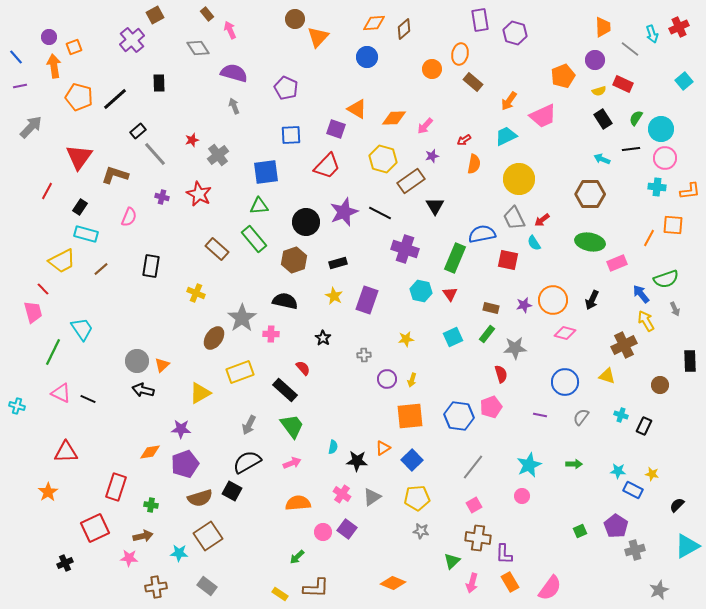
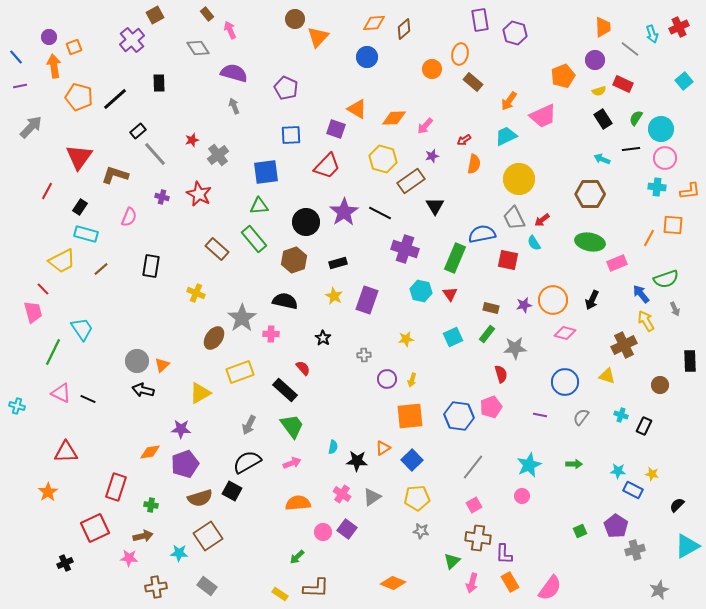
purple star at (344, 212): rotated 12 degrees counterclockwise
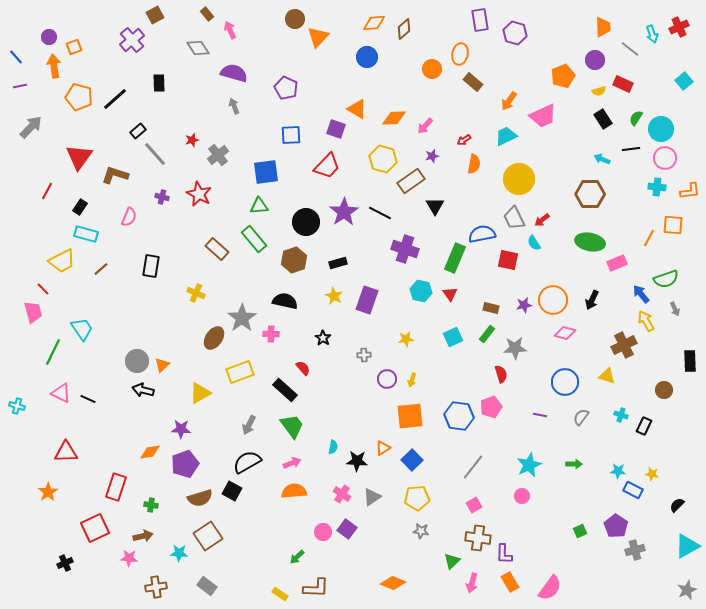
brown circle at (660, 385): moved 4 px right, 5 px down
orange semicircle at (298, 503): moved 4 px left, 12 px up
gray star at (659, 590): moved 28 px right
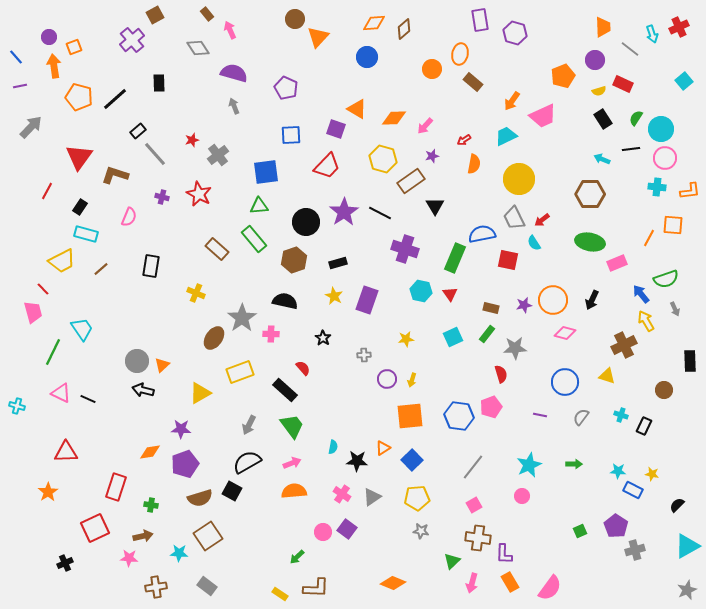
orange arrow at (509, 101): moved 3 px right
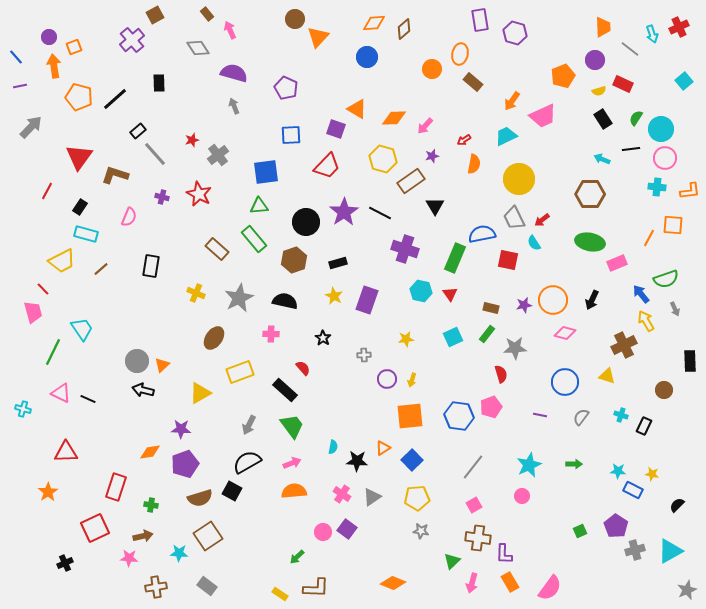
gray star at (242, 318): moved 3 px left, 20 px up; rotated 8 degrees clockwise
cyan cross at (17, 406): moved 6 px right, 3 px down
cyan triangle at (687, 546): moved 17 px left, 5 px down
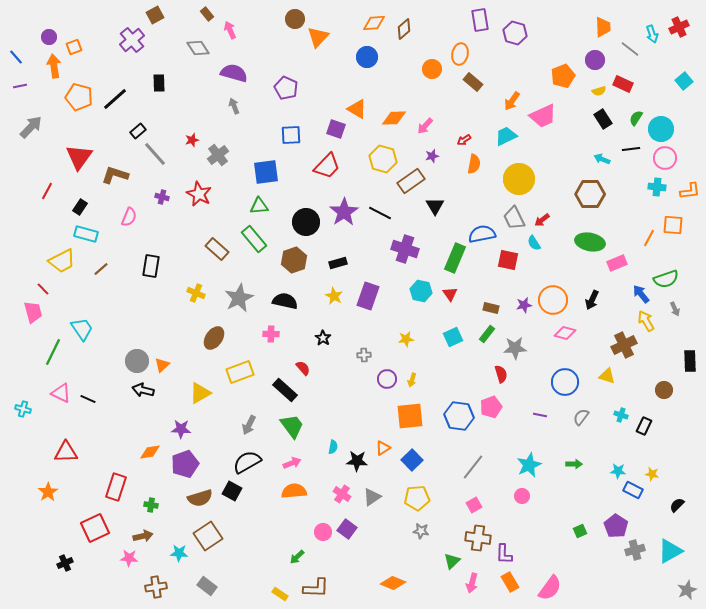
purple rectangle at (367, 300): moved 1 px right, 4 px up
